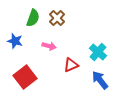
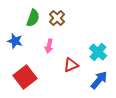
pink arrow: rotated 88 degrees clockwise
blue arrow: moved 1 px left; rotated 78 degrees clockwise
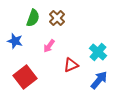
pink arrow: rotated 24 degrees clockwise
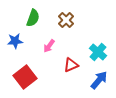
brown cross: moved 9 px right, 2 px down
blue star: rotated 21 degrees counterclockwise
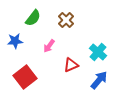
green semicircle: rotated 18 degrees clockwise
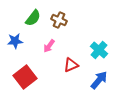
brown cross: moved 7 px left; rotated 21 degrees counterclockwise
cyan cross: moved 1 px right, 2 px up
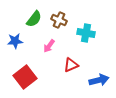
green semicircle: moved 1 px right, 1 px down
cyan cross: moved 13 px left, 17 px up; rotated 30 degrees counterclockwise
blue arrow: rotated 36 degrees clockwise
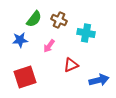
blue star: moved 5 px right, 1 px up
red square: rotated 20 degrees clockwise
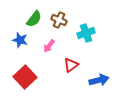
cyan cross: rotated 30 degrees counterclockwise
blue star: rotated 21 degrees clockwise
red triangle: rotated 14 degrees counterclockwise
red square: rotated 25 degrees counterclockwise
